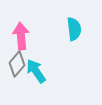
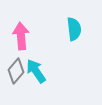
gray diamond: moved 1 px left, 7 px down
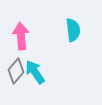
cyan semicircle: moved 1 px left, 1 px down
cyan arrow: moved 1 px left, 1 px down
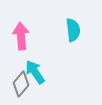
gray diamond: moved 5 px right, 13 px down
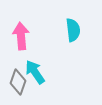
gray diamond: moved 3 px left, 2 px up; rotated 20 degrees counterclockwise
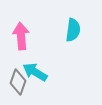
cyan semicircle: rotated 15 degrees clockwise
cyan arrow: rotated 25 degrees counterclockwise
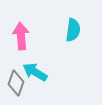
gray diamond: moved 2 px left, 1 px down
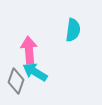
pink arrow: moved 8 px right, 14 px down
gray diamond: moved 2 px up
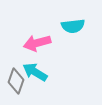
cyan semicircle: moved 4 px up; rotated 75 degrees clockwise
pink arrow: moved 8 px right, 7 px up; rotated 100 degrees counterclockwise
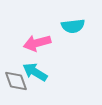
gray diamond: rotated 40 degrees counterclockwise
